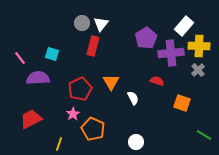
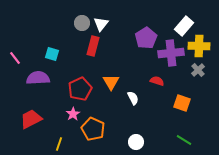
pink line: moved 5 px left
green line: moved 20 px left, 5 px down
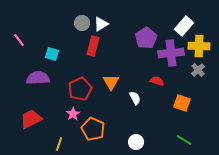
white triangle: rotated 21 degrees clockwise
pink line: moved 4 px right, 18 px up
white semicircle: moved 2 px right
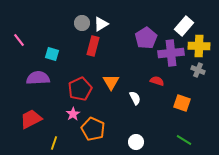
gray cross: rotated 24 degrees counterclockwise
yellow line: moved 5 px left, 1 px up
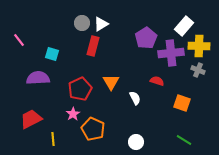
yellow line: moved 1 px left, 4 px up; rotated 24 degrees counterclockwise
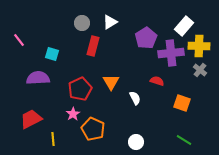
white triangle: moved 9 px right, 2 px up
gray cross: moved 2 px right; rotated 16 degrees clockwise
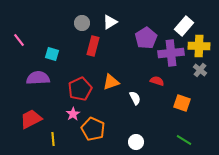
orange triangle: rotated 42 degrees clockwise
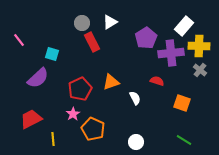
red rectangle: moved 1 px left, 4 px up; rotated 42 degrees counterclockwise
purple semicircle: rotated 140 degrees clockwise
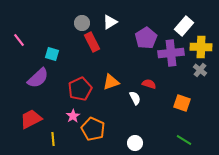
yellow cross: moved 2 px right, 1 px down
red semicircle: moved 8 px left, 3 px down
pink star: moved 2 px down
white circle: moved 1 px left, 1 px down
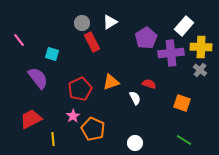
purple semicircle: rotated 85 degrees counterclockwise
